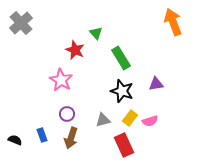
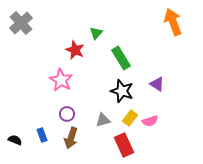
green triangle: rotated 24 degrees clockwise
purple triangle: moved 1 px right; rotated 42 degrees clockwise
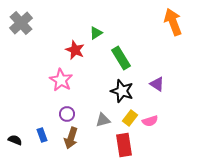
green triangle: rotated 16 degrees clockwise
red rectangle: rotated 15 degrees clockwise
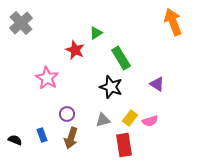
pink star: moved 14 px left, 2 px up
black star: moved 11 px left, 4 px up
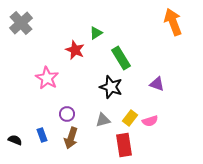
purple triangle: rotated 14 degrees counterclockwise
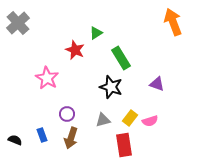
gray cross: moved 3 px left
